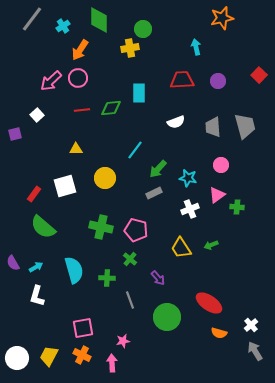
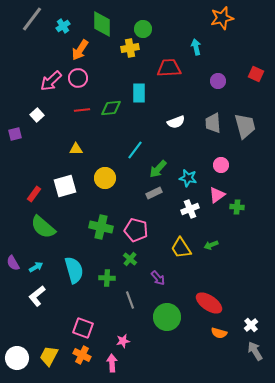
green diamond at (99, 20): moved 3 px right, 4 px down
red square at (259, 75): moved 3 px left, 1 px up; rotated 21 degrees counterclockwise
red trapezoid at (182, 80): moved 13 px left, 12 px up
gray trapezoid at (213, 127): moved 4 px up
white L-shape at (37, 296): rotated 35 degrees clockwise
pink square at (83, 328): rotated 30 degrees clockwise
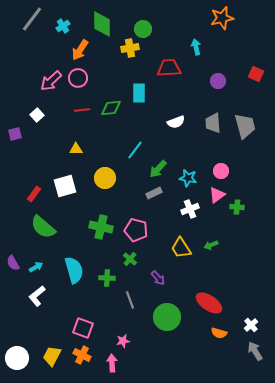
pink circle at (221, 165): moved 6 px down
yellow trapezoid at (49, 356): moved 3 px right
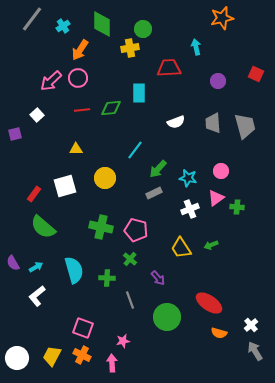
pink triangle at (217, 195): moved 1 px left, 3 px down
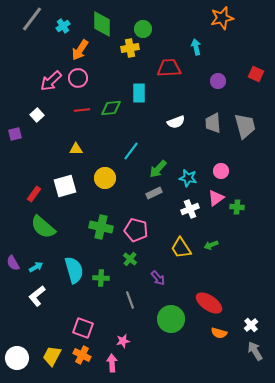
cyan line at (135, 150): moved 4 px left, 1 px down
green cross at (107, 278): moved 6 px left
green circle at (167, 317): moved 4 px right, 2 px down
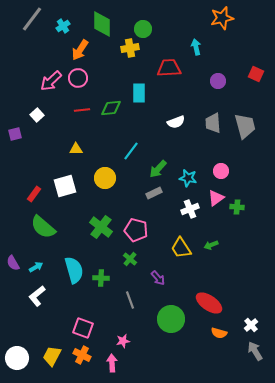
green cross at (101, 227): rotated 25 degrees clockwise
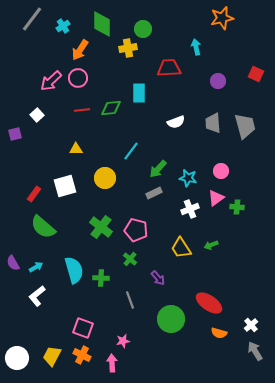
yellow cross at (130, 48): moved 2 px left
